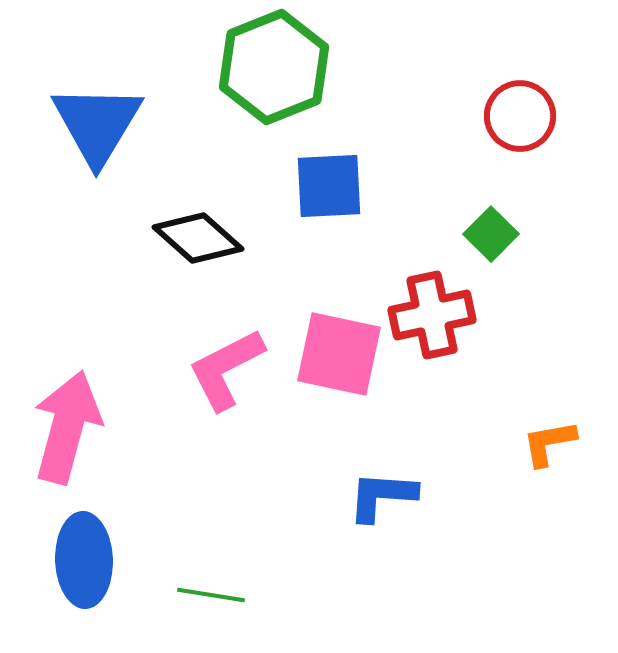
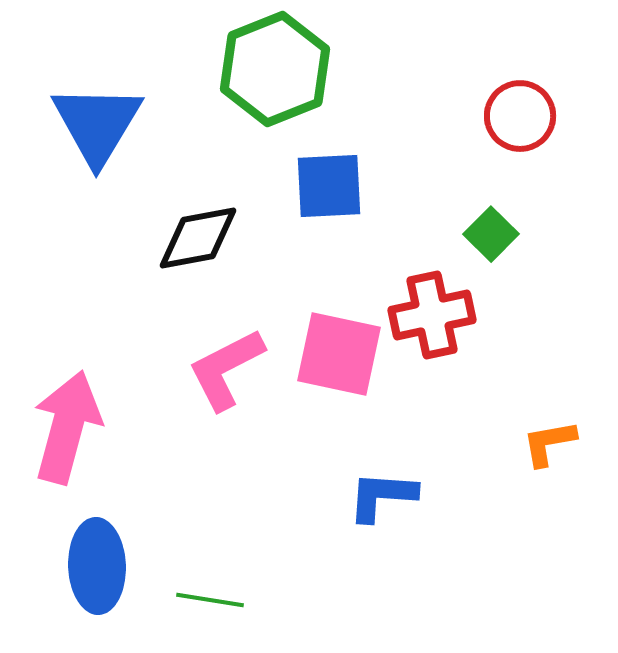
green hexagon: moved 1 px right, 2 px down
black diamond: rotated 52 degrees counterclockwise
blue ellipse: moved 13 px right, 6 px down
green line: moved 1 px left, 5 px down
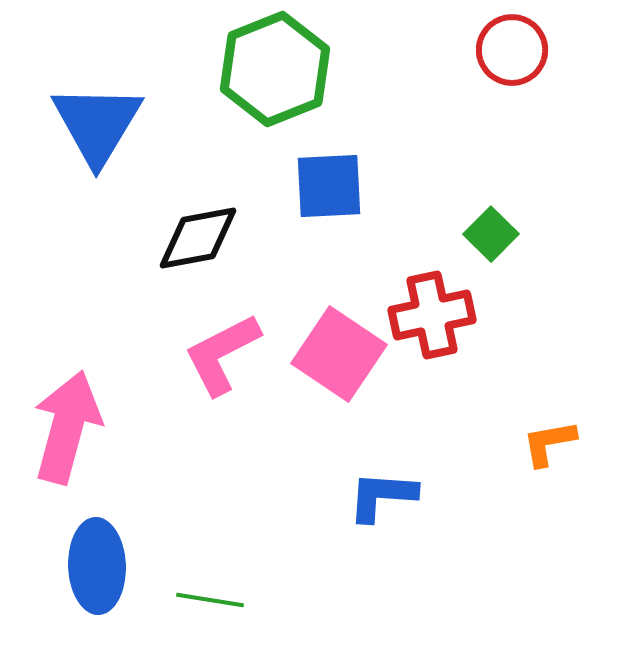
red circle: moved 8 px left, 66 px up
pink square: rotated 22 degrees clockwise
pink L-shape: moved 4 px left, 15 px up
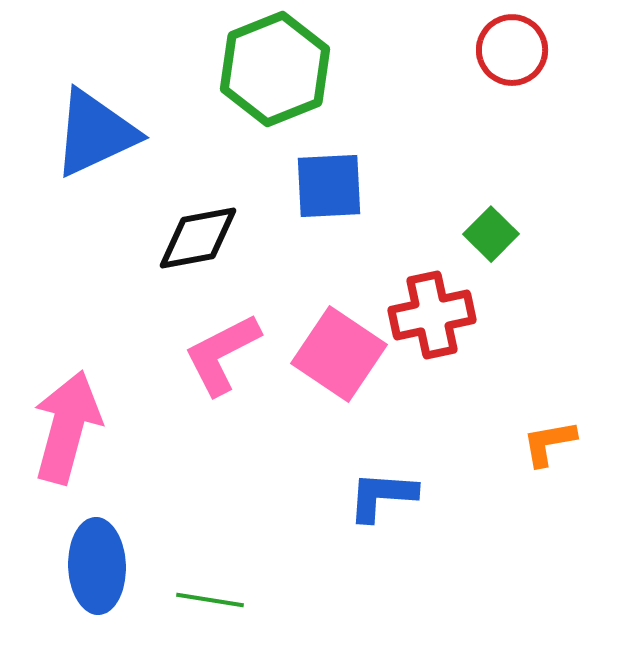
blue triangle: moved 2 px left, 9 px down; rotated 34 degrees clockwise
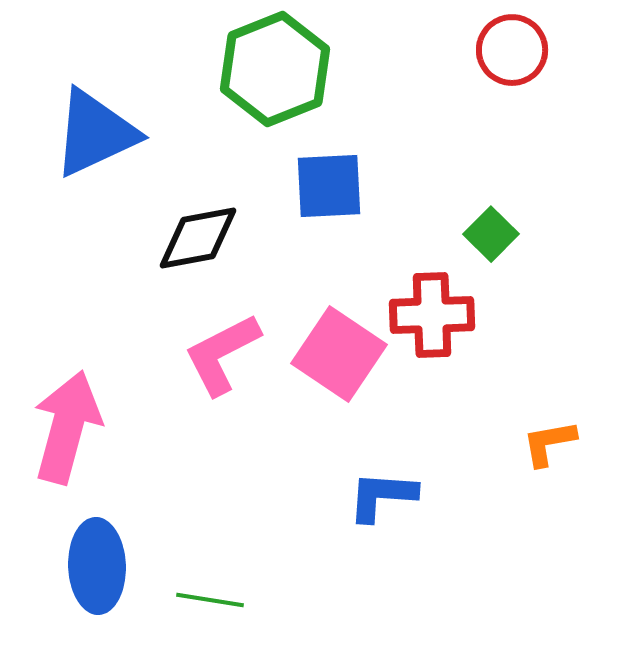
red cross: rotated 10 degrees clockwise
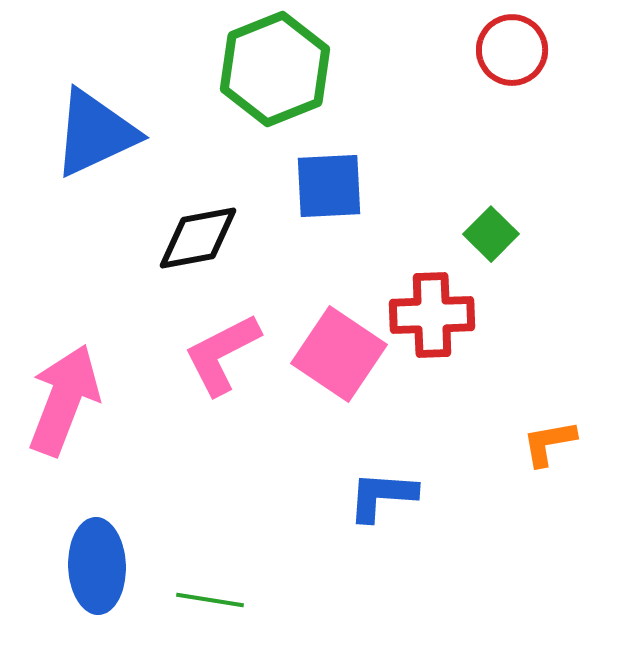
pink arrow: moved 3 px left, 27 px up; rotated 6 degrees clockwise
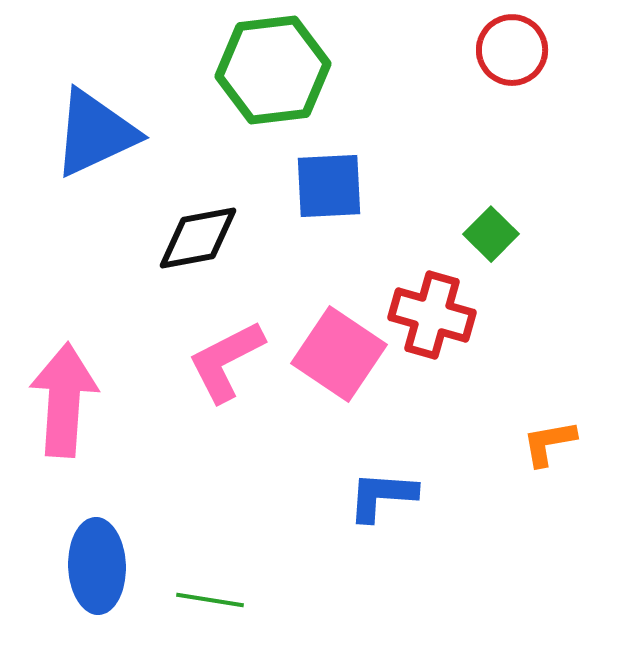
green hexagon: moved 2 px left, 1 px down; rotated 15 degrees clockwise
red cross: rotated 18 degrees clockwise
pink L-shape: moved 4 px right, 7 px down
pink arrow: rotated 17 degrees counterclockwise
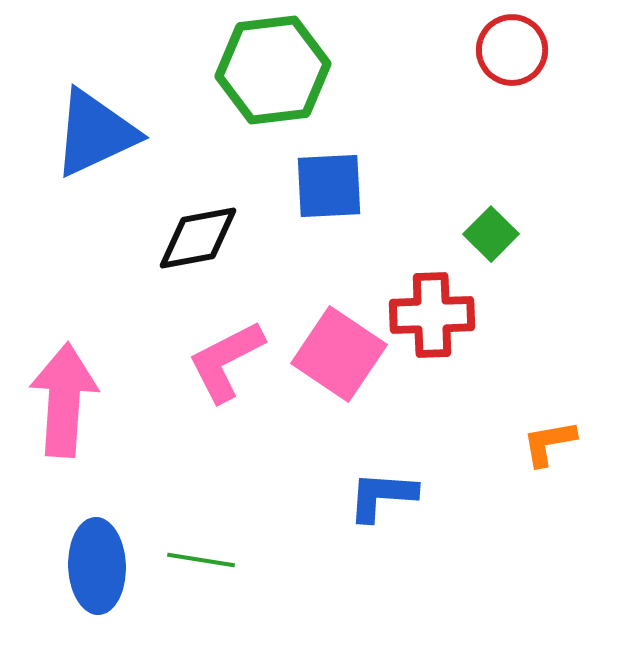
red cross: rotated 18 degrees counterclockwise
green line: moved 9 px left, 40 px up
